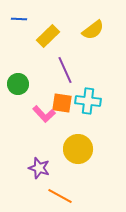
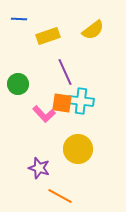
yellow rectangle: rotated 25 degrees clockwise
purple line: moved 2 px down
cyan cross: moved 7 px left
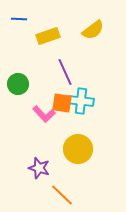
orange line: moved 2 px right, 1 px up; rotated 15 degrees clockwise
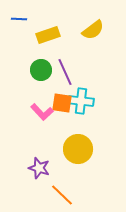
yellow rectangle: moved 1 px up
green circle: moved 23 px right, 14 px up
pink L-shape: moved 2 px left, 2 px up
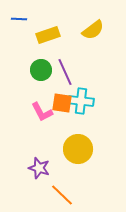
pink L-shape: rotated 15 degrees clockwise
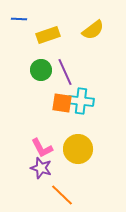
pink L-shape: moved 36 px down
purple star: moved 2 px right
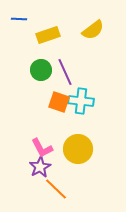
orange square: moved 3 px left, 1 px up; rotated 10 degrees clockwise
purple star: moved 1 px left, 1 px up; rotated 25 degrees clockwise
orange line: moved 6 px left, 6 px up
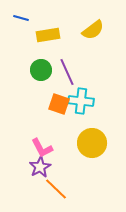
blue line: moved 2 px right, 1 px up; rotated 14 degrees clockwise
yellow rectangle: rotated 10 degrees clockwise
purple line: moved 2 px right
orange square: moved 2 px down
yellow circle: moved 14 px right, 6 px up
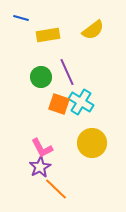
green circle: moved 7 px down
cyan cross: moved 1 px down; rotated 25 degrees clockwise
